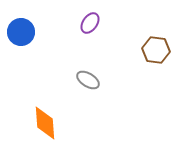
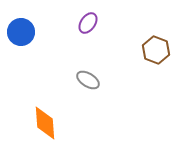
purple ellipse: moved 2 px left
brown hexagon: rotated 12 degrees clockwise
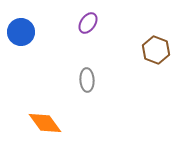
gray ellipse: moved 1 px left; rotated 55 degrees clockwise
orange diamond: rotated 32 degrees counterclockwise
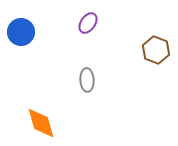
orange diamond: moved 4 px left; rotated 20 degrees clockwise
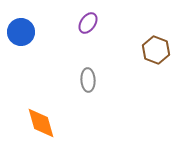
gray ellipse: moved 1 px right
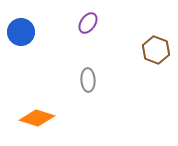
orange diamond: moved 4 px left, 5 px up; rotated 56 degrees counterclockwise
